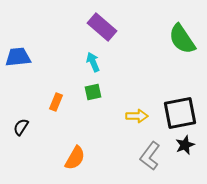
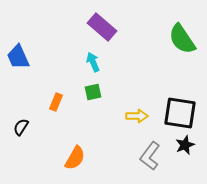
blue trapezoid: rotated 108 degrees counterclockwise
black square: rotated 20 degrees clockwise
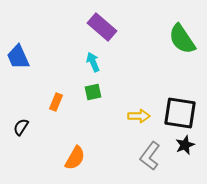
yellow arrow: moved 2 px right
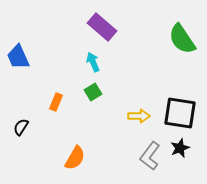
green square: rotated 18 degrees counterclockwise
black star: moved 5 px left, 3 px down
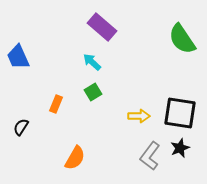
cyan arrow: moved 1 px left; rotated 24 degrees counterclockwise
orange rectangle: moved 2 px down
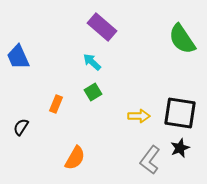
gray L-shape: moved 4 px down
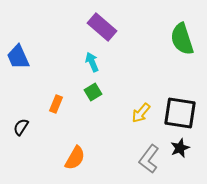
green semicircle: rotated 16 degrees clockwise
cyan arrow: rotated 24 degrees clockwise
yellow arrow: moved 2 px right, 3 px up; rotated 130 degrees clockwise
gray L-shape: moved 1 px left, 1 px up
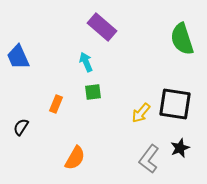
cyan arrow: moved 6 px left
green square: rotated 24 degrees clockwise
black square: moved 5 px left, 9 px up
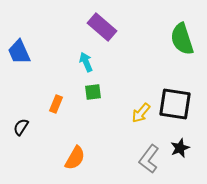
blue trapezoid: moved 1 px right, 5 px up
